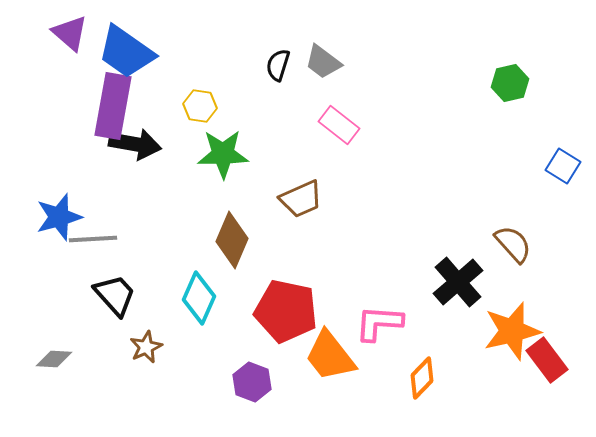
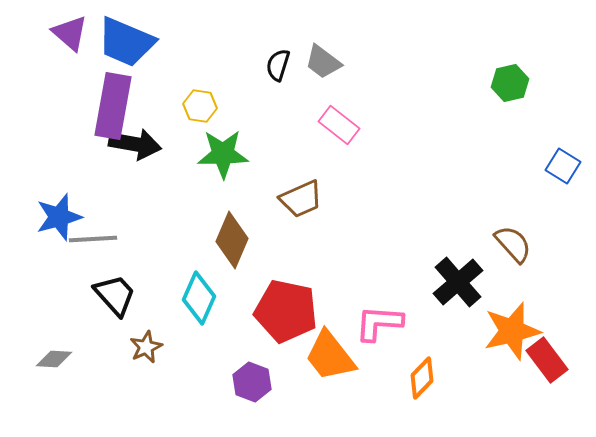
blue trapezoid: moved 10 px up; rotated 12 degrees counterclockwise
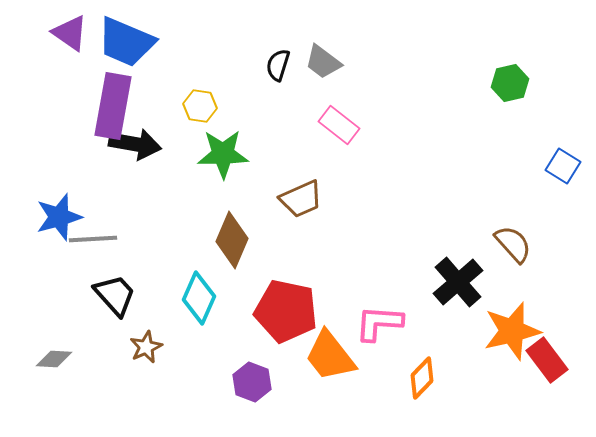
purple triangle: rotated 6 degrees counterclockwise
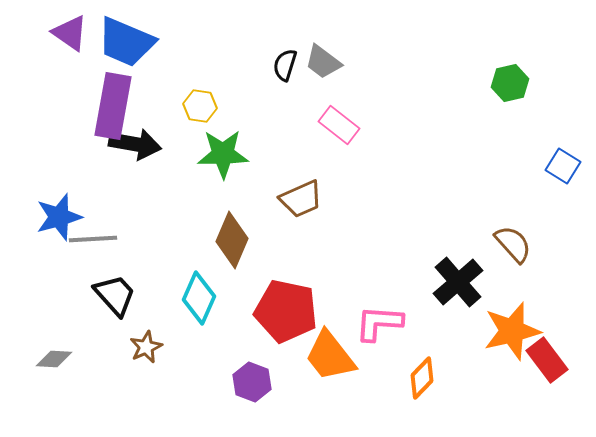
black semicircle: moved 7 px right
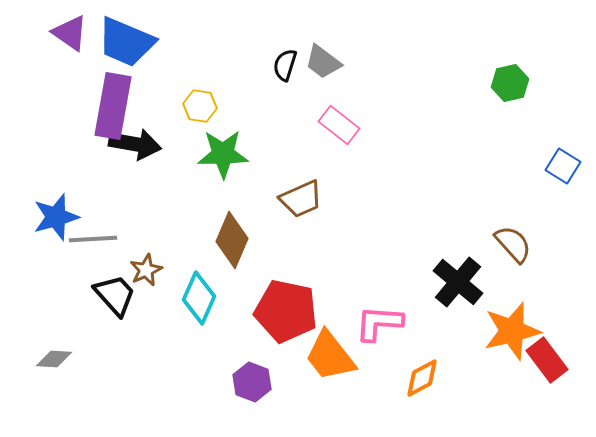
blue star: moved 3 px left
black cross: rotated 9 degrees counterclockwise
brown star: moved 77 px up
orange diamond: rotated 18 degrees clockwise
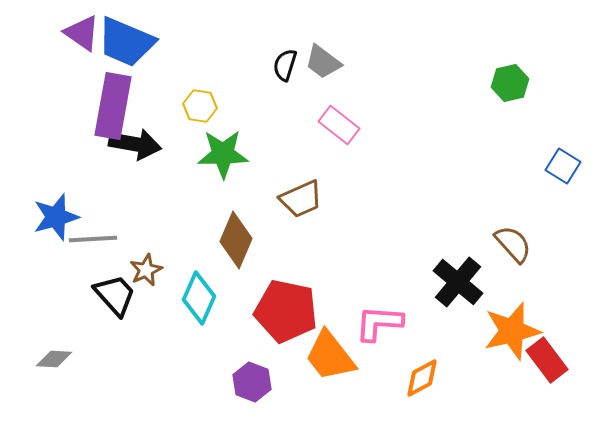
purple triangle: moved 12 px right
brown diamond: moved 4 px right
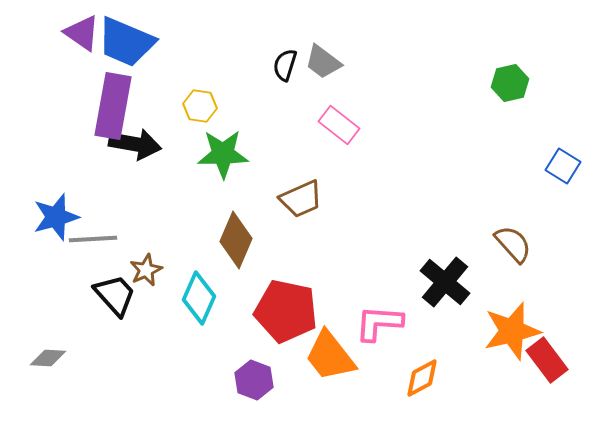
black cross: moved 13 px left
gray diamond: moved 6 px left, 1 px up
purple hexagon: moved 2 px right, 2 px up
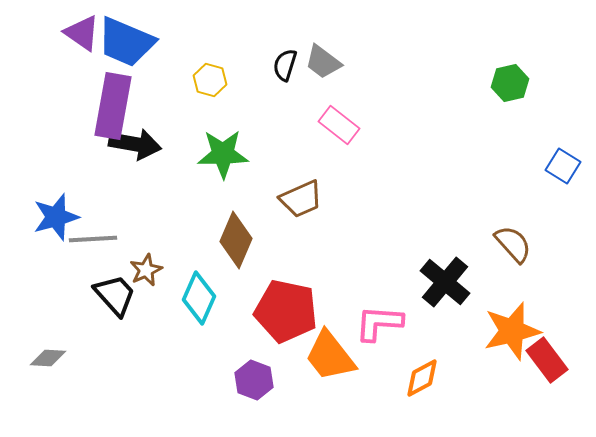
yellow hexagon: moved 10 px right, 26 px up; rotated 8 degrees clockwise
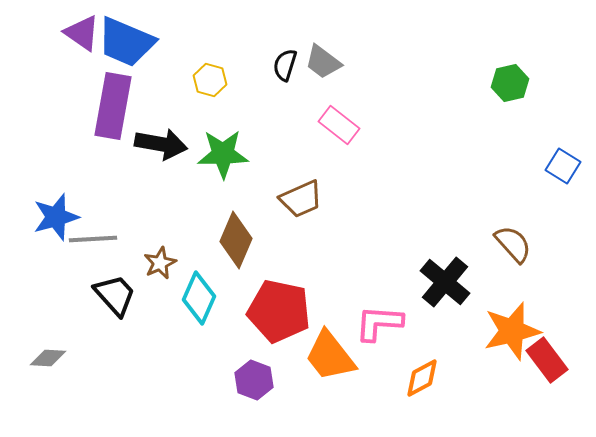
black arrow: moved 26 px right
brown star: moved 14 px right, 7 px up
red pentagon: moved 7 px left
